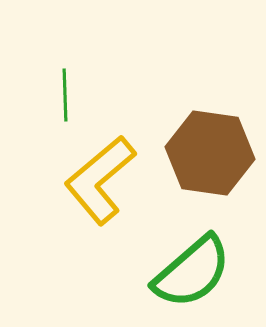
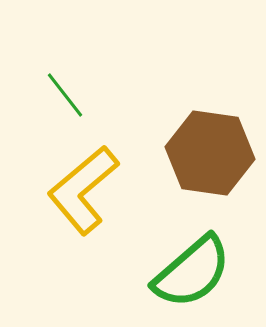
green line: rotated 36 degrees counterclockwise
yellow L-shape: moved 17 px left, 10 px down
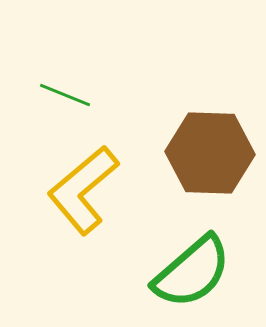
green line: rotated 30 degrees counterclockwise
brown hexagon: rotated 6 degrees counterclockwise
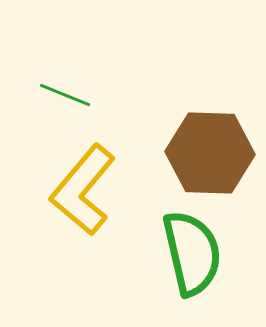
yellow L-shape: rotated 10 degrees counterclockwise
green semicircle: moved 19 px up; rotated 62 degrees counterclockwise
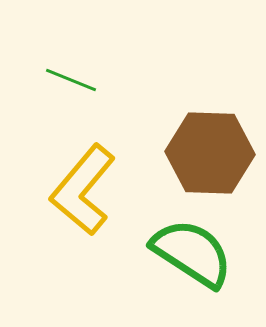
green line: moved 6 px right, 15 px up
green semicircle: rotated 44 degrees counterclockwise
